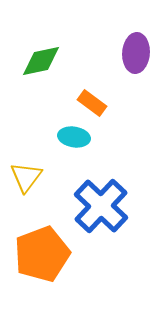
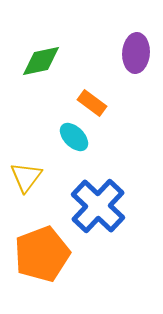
cyan ellipse: rotated 36 degrees clockwise
blue cross: moved 3 px left
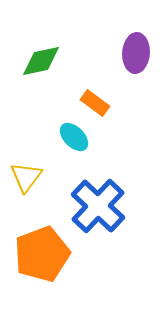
orange rectangle: moved 3 px right
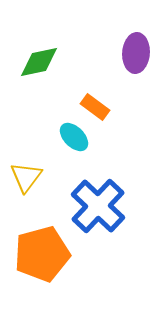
green diamond: moved 2 px left, 1 px down
orange rectangle: moved 4 px down
orange pentagon: rotated 6 degrees clockwise
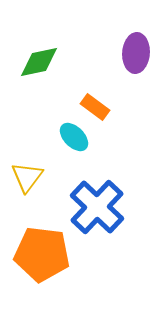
yellow triangle: moved 1 px right
blue cross: moved 1 px left, 1 px down
orange pentagon: rotated 22 degrees clockwise
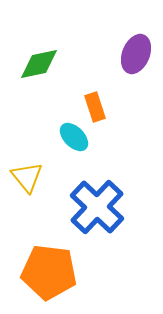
purple ellipse: moved 1 px down; rotated 18 degrees clockwise
green diamond: moved 2 px down
orange rectangle: rotated 36 degrees clockwise
yellow triangle: rotated 16 degrees counterclockwise
orange pentagon: moved 7 px right, 18 px down
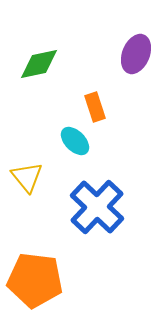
cyan ellipse: moved 1 px right, 4 px down
orange pentagon: moved 14 px left, 8 px down
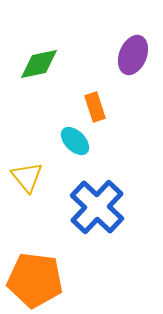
purple ellipse: moved 3 px left, 1 px down
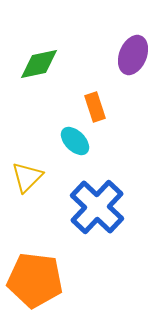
yellow triangle: rotated 24 degrees clockwise
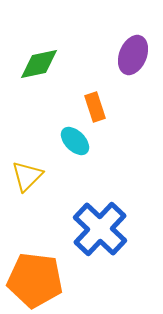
yellow triangle: moved 1 px up
blue cross: moved 3 px right, 22 px down
